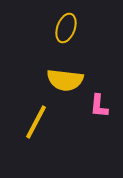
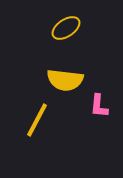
yellow ellipse: rotated 36 degrees clockwise
yellow line: moved 1 px right, 2 px up
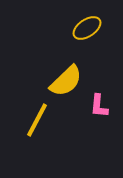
yellow ellipse: moved 21 px right
yellow semicircle: moved 1 px right, 1 px down; rotated 51 degrees counterclockwise
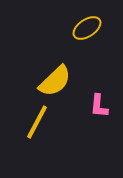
yellow semicircle: moved 11 px left
yellow line: moved 2 px down
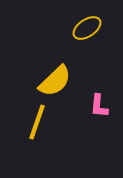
yellow line: rotated 9 degrees counterclockwise
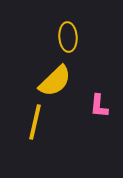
yellow ellipse: moved 19 px left, 9 px down; rotated 60 degrees counterclockwise
yellow line: moved 2 px left; rotated 6 degrees counterclockwise
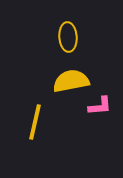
yellow semicircle: moved 16 px right; rotated 147 degrees counterclockwise
pink L-shape: moved 1 px right; rotated 100 degrees counterclockwise
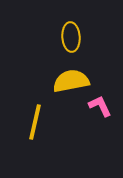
yellow ellipse: moved 3 px right
pink L-shape: rotated 110 degrees counterclockwise
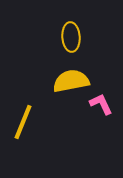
pink L-shape: moved 1 px right, 2 px up
yellow line: moved 12 px left; rotated 9 degrees clockwise
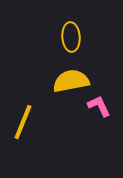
pink L-shape: moved 2 px left, 2 px down
